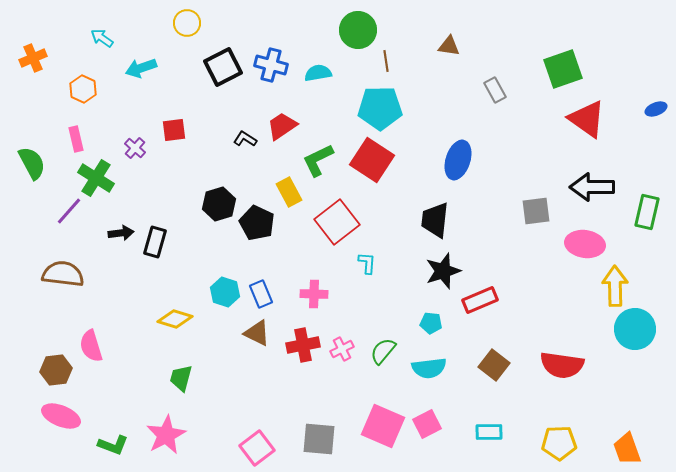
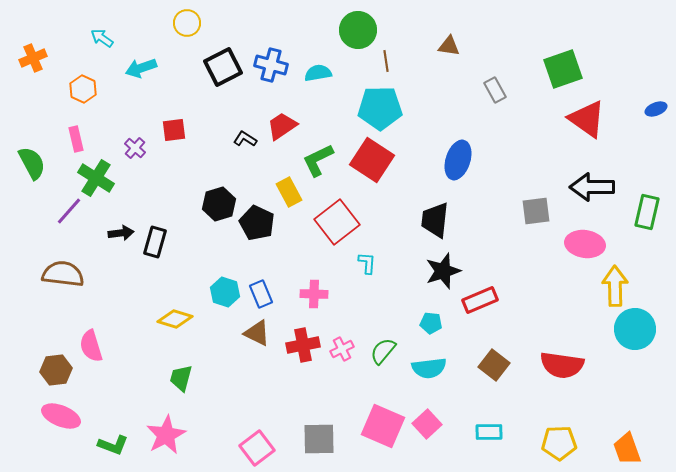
pink square at (427, 424): rotated 16 degrees counterclockwise
gray square at (319, 439): rotated 6 degrees counterclockwise
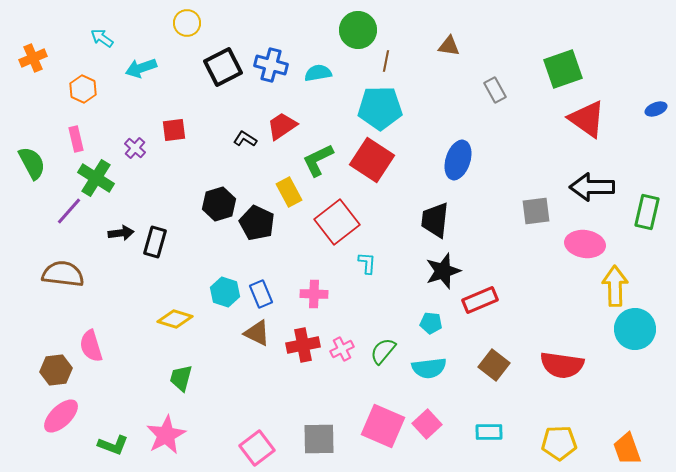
brown line at (386, 61): rotated 20 degrees clockwise
pink ellipse at (61, 416): rotated 66 degrees counterclockwise
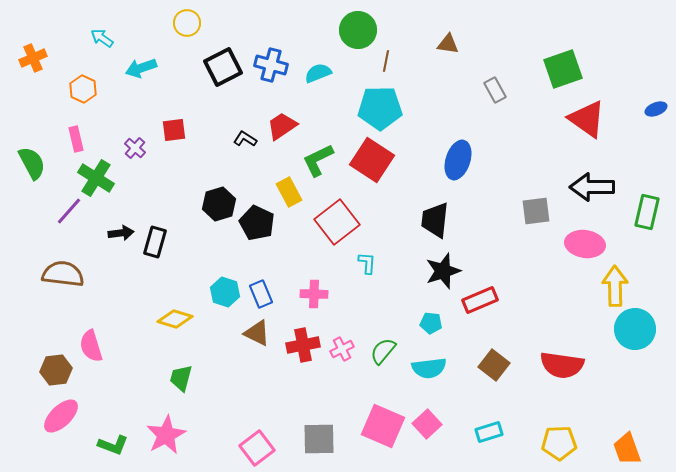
brown triangle at (449, 46): moved 1 px left, 2 px up
cyan semicircle at (318, 73): rotated 12 degrees counterclockwise
cyan rectangle at (489, 432): rotated 16 degrees counterclockwise
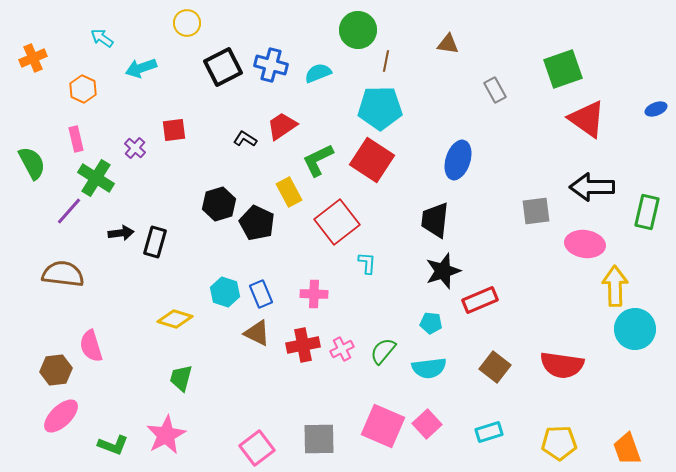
brown square at (494, 365): moved 1 px right, 2 px down
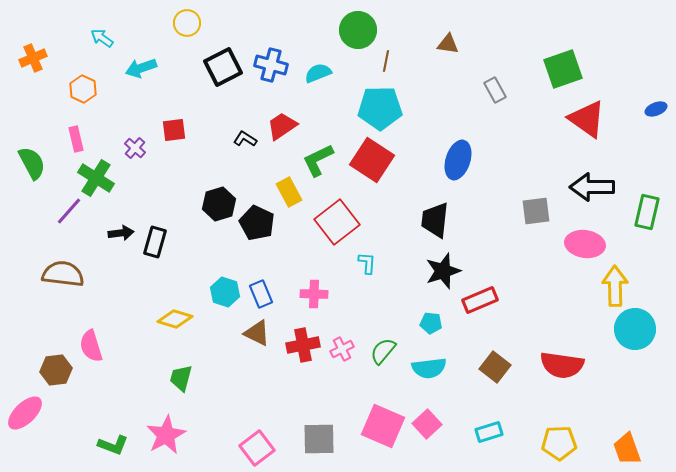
pink ellipse at (61, 416): moved 36 px left, 3 px up
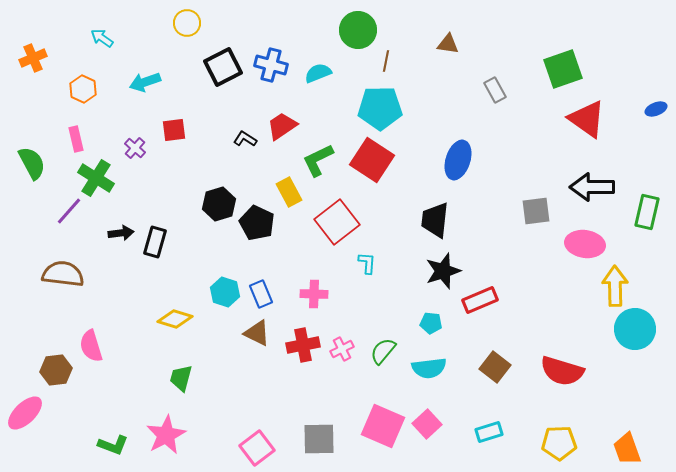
cyan arrow at (141, 68): moved 4 px right, 14 px down
red semicircle at (562, 365): moved 6 px down; rotated 9 degrees clockwise
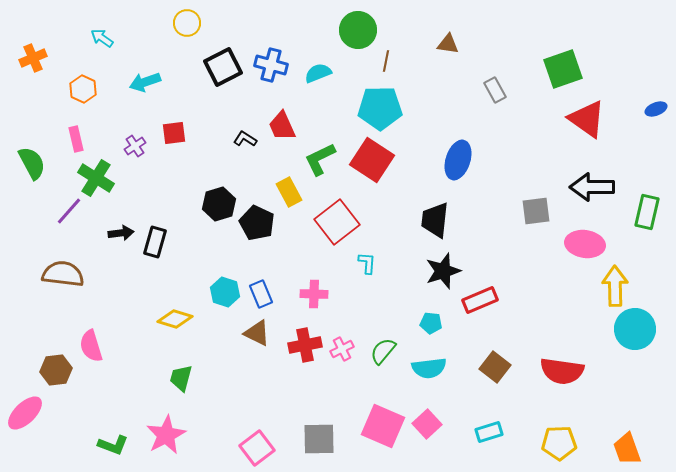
red trapezoid at (282, 126): rotated 80 degrees counterclockwise
red square at (174, 130): moved 3 px down
purple cross at (135, 148): moved 2 px up; rotated 15 degrees clockwise
green L-shape at (318, 160): moved 2 px right, 1 px up
red cross at (303, 345): moved 2 px right
red semicircle at (562, 371): rotated 9 degrees counterclockwise
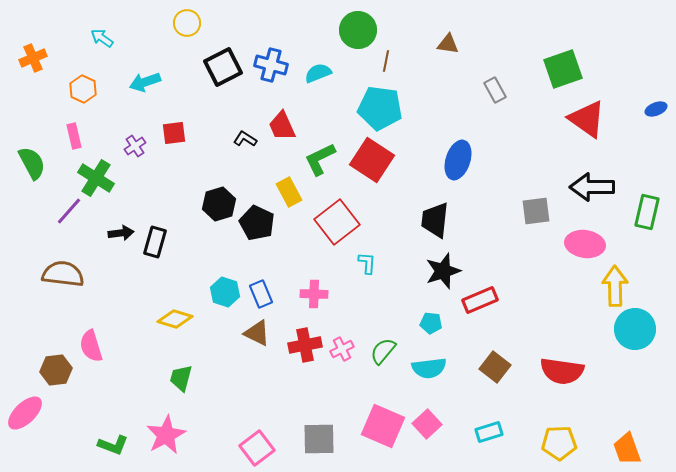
cyan pentagon at (380, 108): rotated 9 degrees clockwise
pink rectangle at (76, 139): moved 2 px left, 3 px up
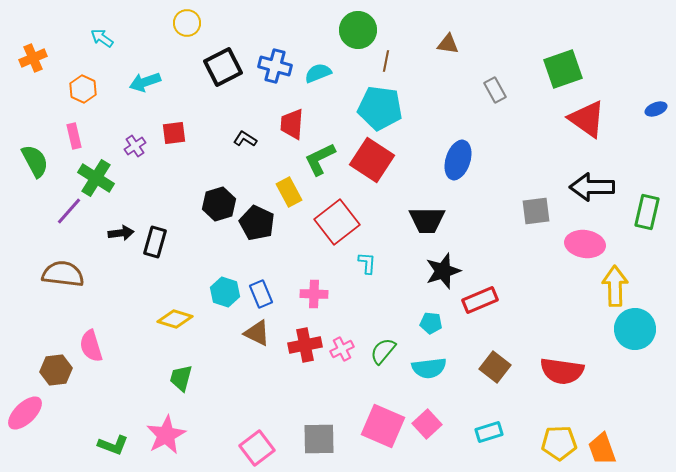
blue cross at (271, 65): moved 4 px right, 1 px down
red trapezoid at (282, 126): moved 10 px right, 2 px up; rotated 28 degrees clockwise
green semicircle at (32, 163): moved 3 px right, 2 px up
black trapezoid at (435, 220): moved 8 px left; rotated 96 degrees counterclockwise
orange trapezoid at (627, 449): moved 25 px left
